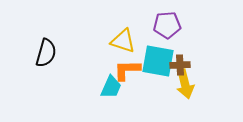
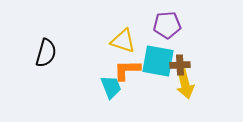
cyan trapezoid: rotated 45 degrees counterclockwise
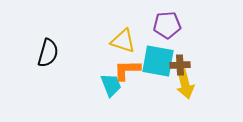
black semicircle: moved 2 px right
cyan trapezoid: moved 2 px up
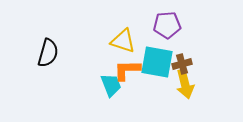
cyan square: moved 1 px left, 1 px down
brown cross: moved 2 px right, 1 px up; rotated 12 degrees counterclockwise
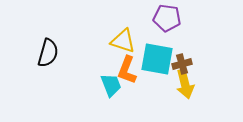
purple pentagon: moved 7 px up; rotated 12 degrees clockwise
cyan square: moved 3 px up
orange L-shape: rotated 68 degrees counterclockwise
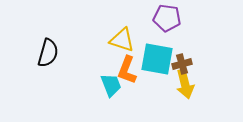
yellow triangle: moved 1 px left, 1 px up
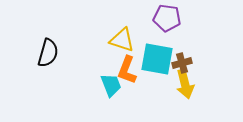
brown cross: moved 1 px up
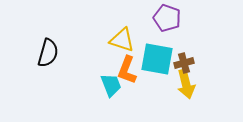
purple pentagon: rotated 12 degrees clockwise
brown cross: moved 2 px right
yellow arrow: moved 1 px right
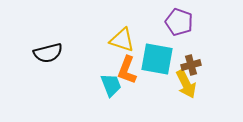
purple pentagon: moved 12 px right, 4 px down
black semicircle: rotated 60 degrees clockwise
brown cross: moved 7 px right, 2 px down
yellow arrow: rotated 12 degrees counterclockwise
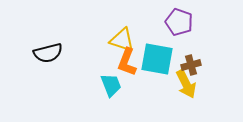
orange L-shape: moved 8 px up
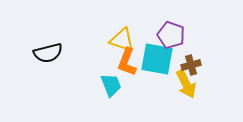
purple pentagon: moved 8 px left, 13 px down
